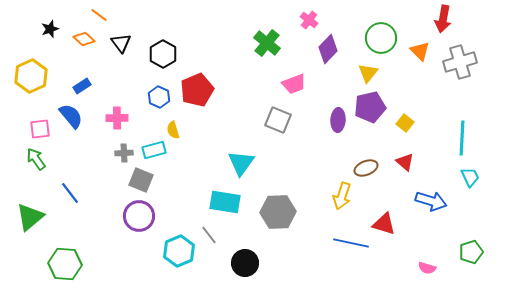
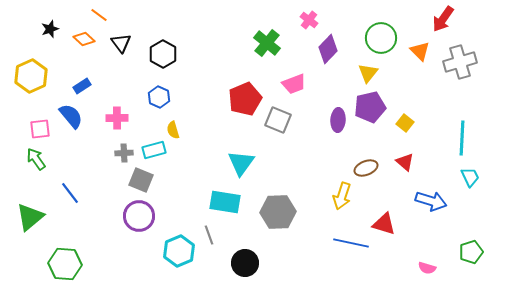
red arrow at (443, 19): rotated 24 degrees clockwise
red pentagon at (197, 90): moved 48 px right, 9 px down
gray line at (209, 235): rotated 18 degrees clockwise
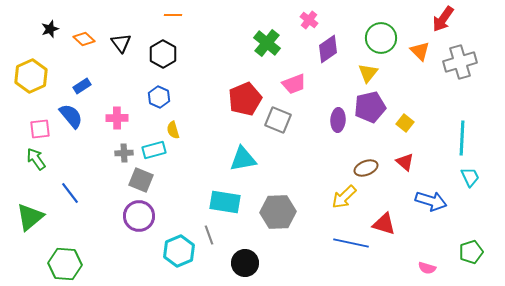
orange line at (99, 15): moved 74 px right; rotated 36 degrees counterclockwise
purple diamond at (328, 49): rotated 12 degrees clockwise
cyan triangle at (241, 163): moved 2 px right, 4 px up; rotated 44 degrees clockwise
yellow arrow at (342, 196): moved 2 px right, 1 px down; rotated 28 degrees clockwise
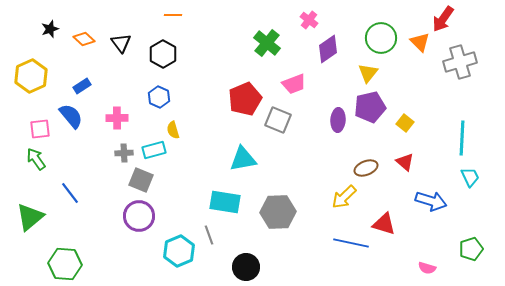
orange triangle at (420, 51): moved 9 px up
green pentagon at (471, 252): moved 3 px up
black circle at (245, 263): moved 1 px right, 4 px down
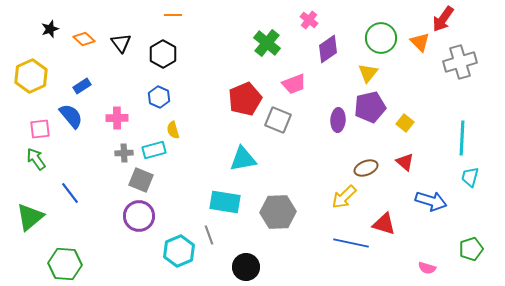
cyan trapezoid at (470, 177): rotated 140 degrees counterclockwise
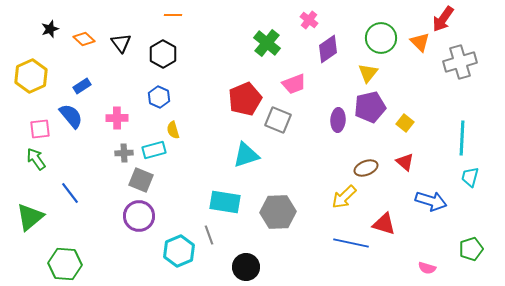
cyan triangle at (243, 159): moved 3 px right, 4 px up; rotated 8 degrees counterclockwise
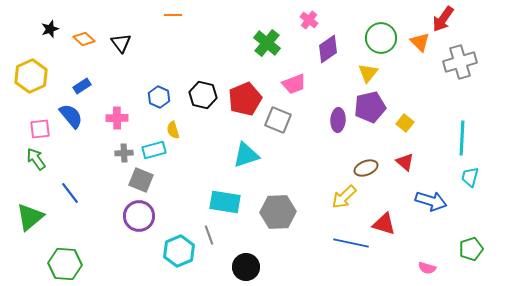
black hexagon at (163, 54): moved 40 px right, 41 px down; rotated 16 degrees counterclockwise
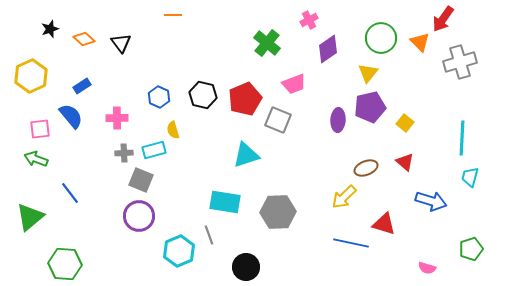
pink cross at (309, 20): rotated 24 degrees clockwise
green arrow at (36, 159): rotated 35 degrees counterclockwise
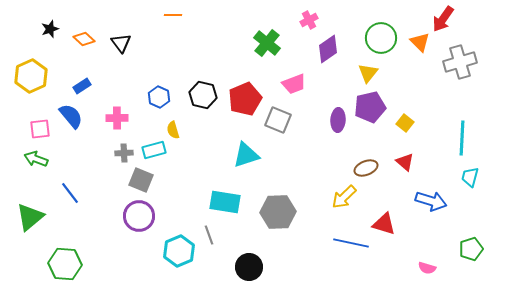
black circle at (246, 267): moved 3 px right
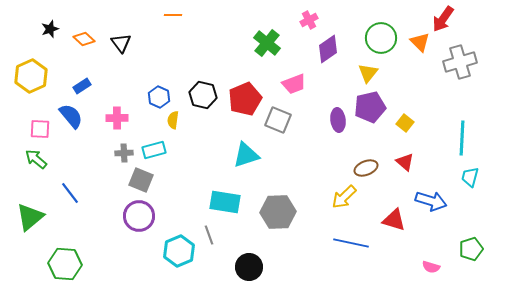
purple ellipse at (338, 120): rotated 10 degrees counterclockwise
pink square at (40, 129): rotated 10 degrees clockwise
yellow semicircle at (173, 130): moved 10 px up; rotated 24 degrees clockwise
green arrow at (36, 159): rotated 20 degrees clockwise
red triangle at (384, 224): moved 10 px right, 4 px up
pink semicircle at (427, 268): moved 4 px right, 1 px up
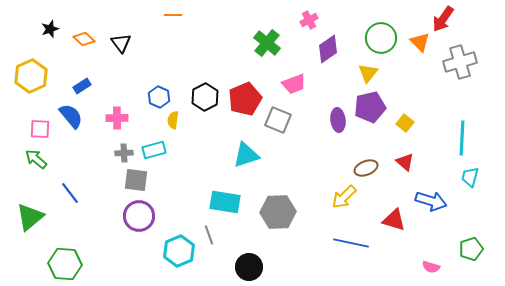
black hexagon at (203, 95): moved 2 px right, 2 px down; rotated 20 degrees clockwise
gray square at (141, 180): moved 5 px left; rotated 15 degrees counterclockwise
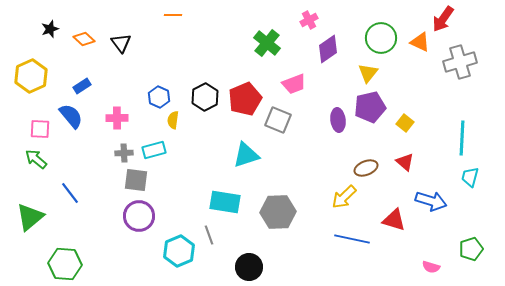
orange triangle at (420, 42): rotated 20 degrees counterclockwise
blue line at (351, 243): moved 1 px right, 4 px up
